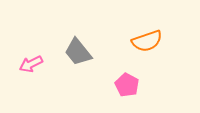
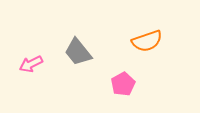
pink pentagon: moved 4 px left, 1 px up; rotated 15 degrees clockwise
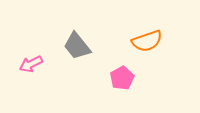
gray trapezoid: moved 1 px left, 6 px up
pink pentagon: moved 1 px left, 6 px up
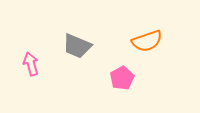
gray trapezoid: rotated 28 degrees counterclockwise
pink arrow: rotated 100 degrees clockwise
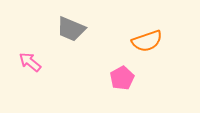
gray trapezoid: moved 6 px left, 17 px up
pink arrow: moved 1 px left, 2 px up; rotated 35 degrees counterclockwise
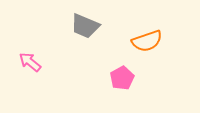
gray trapezoid: moved 14 px right, 3 px up
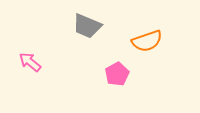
gray trapezoid: moved 2 px right
pink pentagon: moved 5 px left, 4 px up
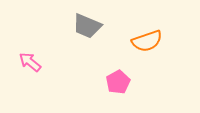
pink pentagon: moved 1 px right, 8 px down
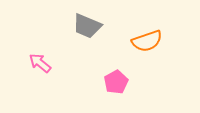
pink arrow: moved 10 px right, 1 px down
pink pentagon: moved 2 px left
